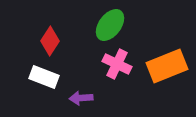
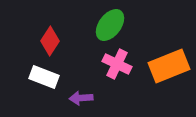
orange rectangle: moved 2 px right
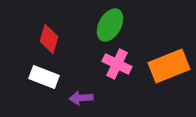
green ellipse: rotated 8 degrees counterclockwise
red diamond: moved 1 px left, 2 px up; rotated 16 degrees counterclockwise
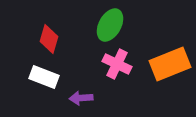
orange rectangle: moved 1 px right, 2 px up
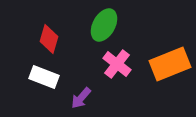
green ellipse: moved 6 px left
pink cross: rotated 12 degrees clockwise
purple arrow: rotated 45 degrees counterclockwise
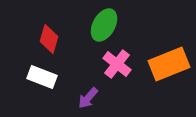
orange rectangle: moved 1 px left
white rectangle: moved 2 px left
purple arrow: moved 7 px right
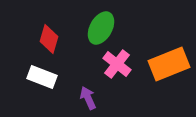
green ellipse: moved 3 px left, 3 px down
purple arrow: rotated 115 degrees clockwise
